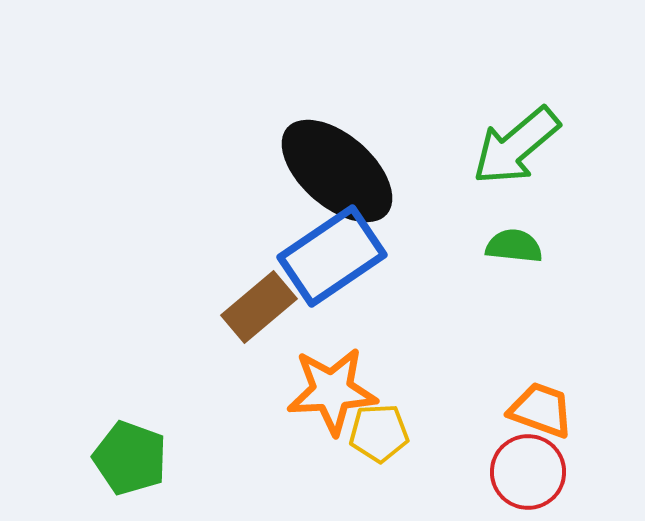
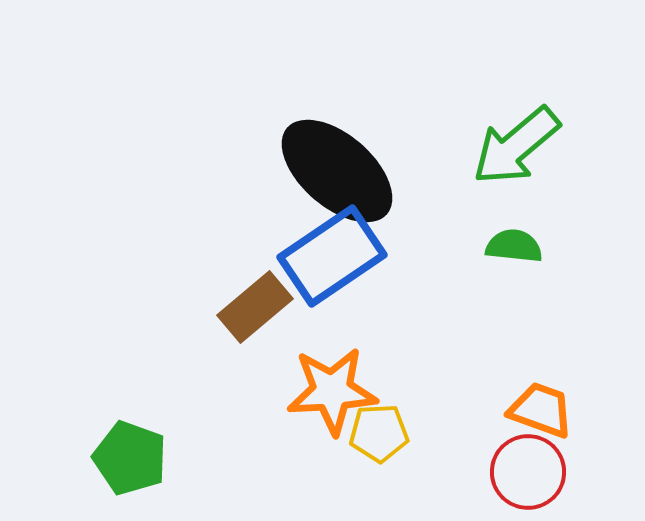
brown rectangle: moved 4 px left
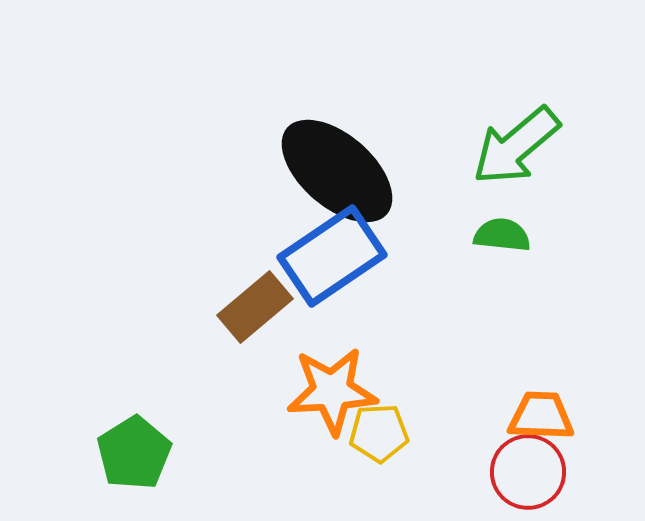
green semicircle: moved 12 px left, 11 px up
orange trapezoid: moved 6 px down; rotated 18 degrees counterclockwise
green pentagon: moved 4 px right, 5 px up; rotated 20 degrees clockwise
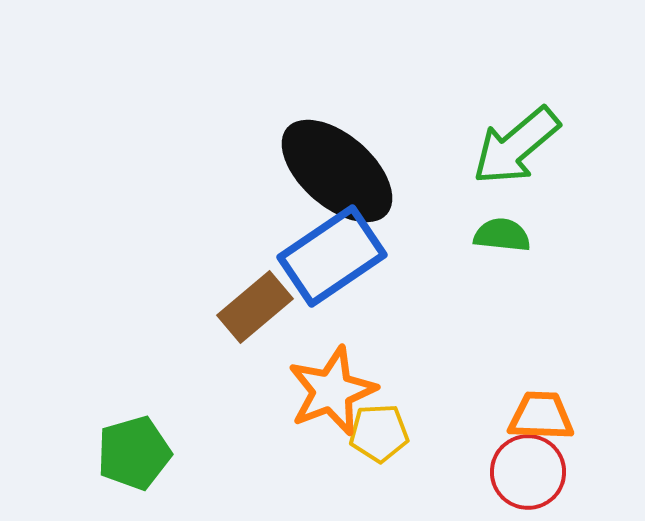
orange star: rotated 18 degrees counterclockwise
green pentagon: rotated 16 degrees clockwise
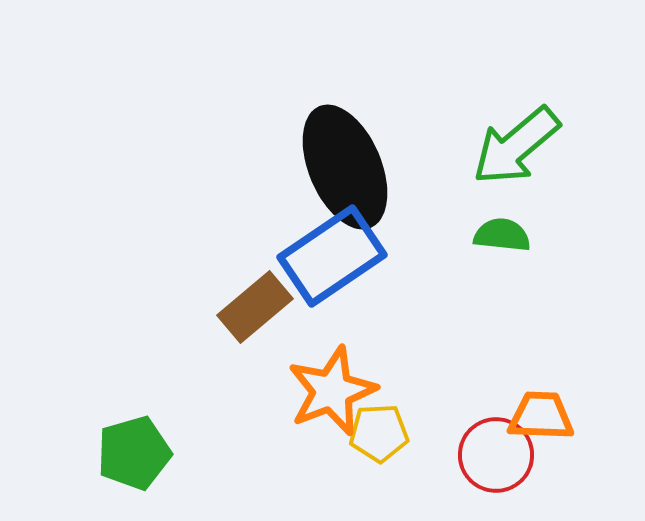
black ellipse: moved 8 px right, 4 px up; rotated 26 degrees clockwise
red circle: moved 32 px left, 17 px up
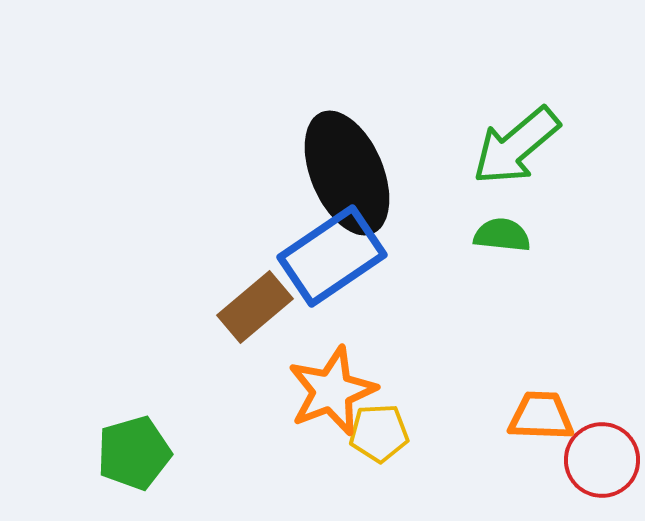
black ellipse: moved 2 px right, 6 px down
red circle: moved 106 px right, 5 px down
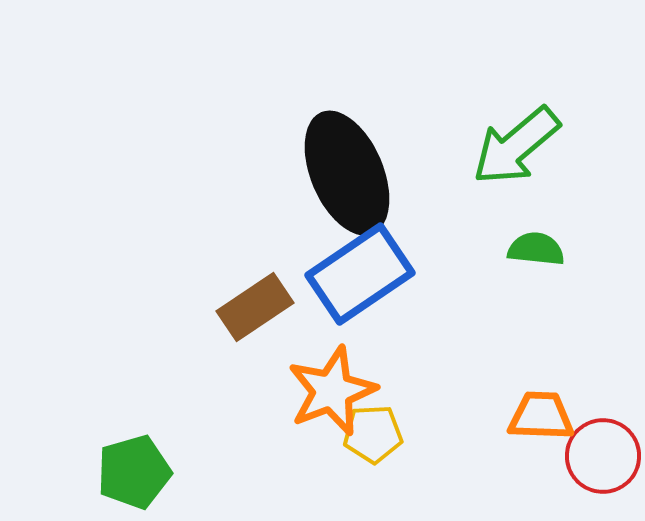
green semicircle: moved 34 px right, 14 px down
blue rectangle: moved 28 px right, 18 px down
brown rectangle: rotated 6 degrees clockwise
yellow pentagon: moved 6 px left, 1 px down
green pentagon: moved 19 px down
red circle: moved 1 px right, 4 px up
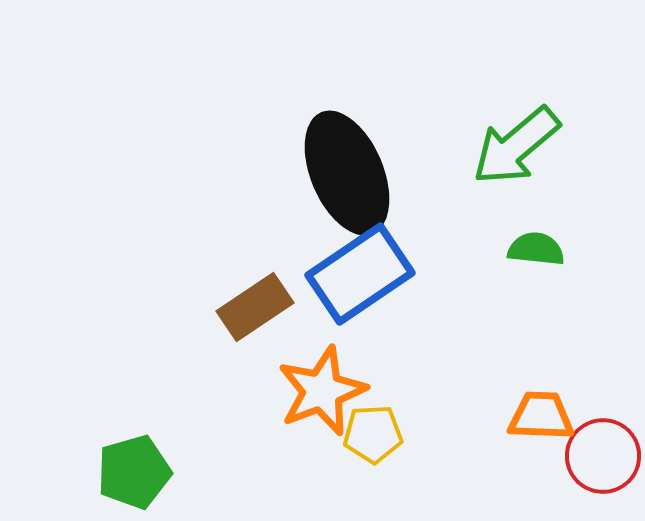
orange star: moved 10 px left
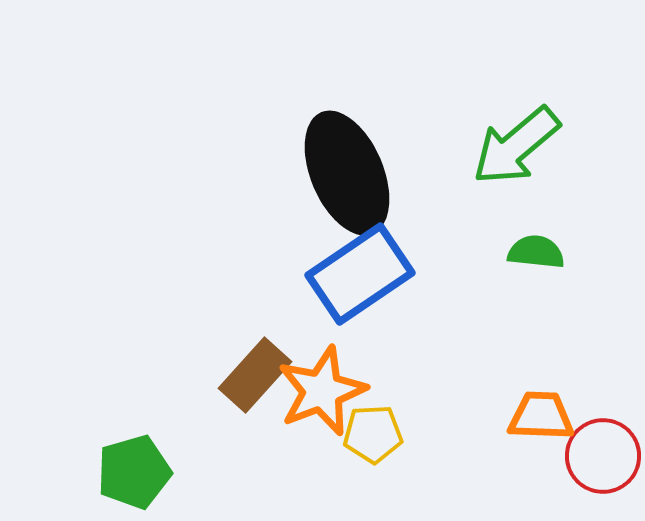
green semicircle: moved 3 px down
brown rectangle: moved 68 px down; rotated 14 degrees counterclockwise
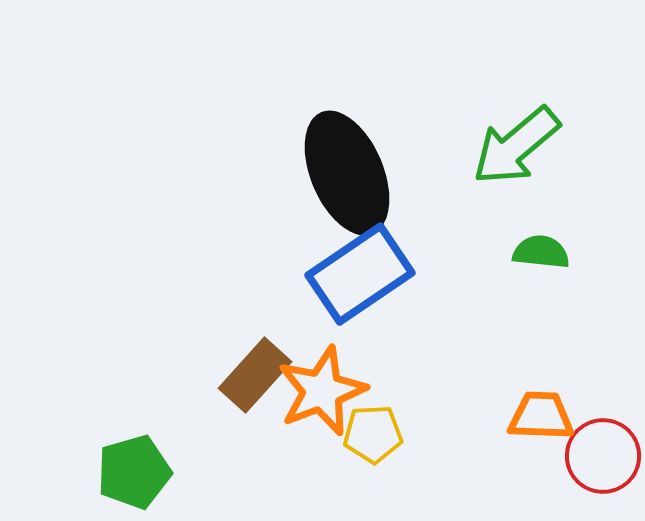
green semicircle: moved 5 px right
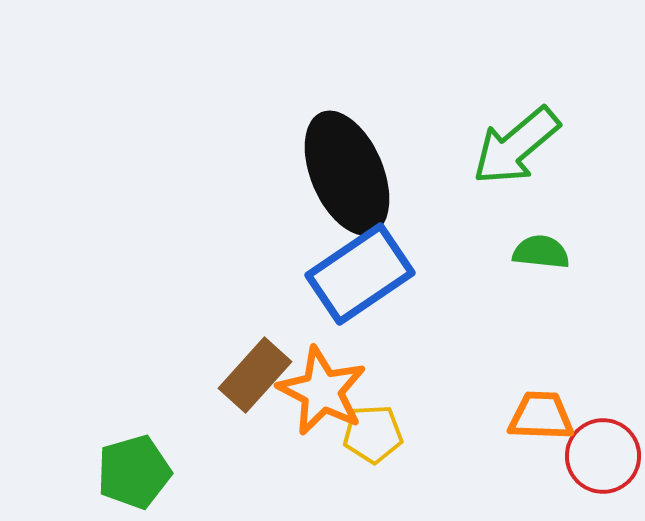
orange star: rotated 24 degrees counterclockwise
